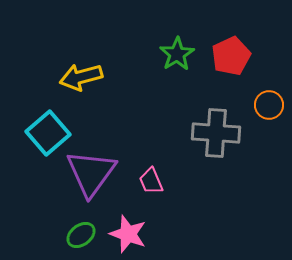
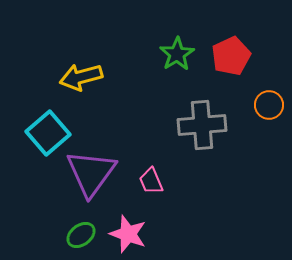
gray cross: moved 14 px left, 8 px up; rotated 9 degrees counterclockwise
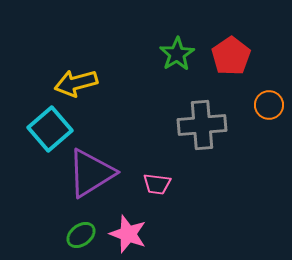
red pentagon: rotated 9 degrees counterclockwise
yellow arrow: moved 5 px left, 6 px down
cyan square: moved 2 px right, 4 px up
purple triangle: rotated 22 degrees clockwise
pink trapezoid: moved 6 px right, 3 px down; rotated 60 degrees counterclockwise
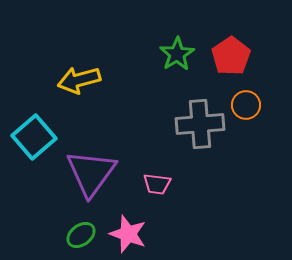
yellow arrow: moved 3 px right, 3 px up
orange circle: moved 23 px left
gray cross: moved 2 px left, 1 px up
cyan square: moved 16 px left, 8 px down
purple triangle: rotated 22 degrees counterclockwise
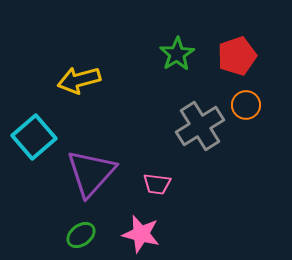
red pentagon: moved 6 px right; rotated 15 degrees clockwise
gray cross: moved 2 px down; rotated 27 degrees counterclockwise
purple triangle: rotated 6 degrees clockwise
pink star: moved 13 px right; rotated 6 degrees counterclockwise
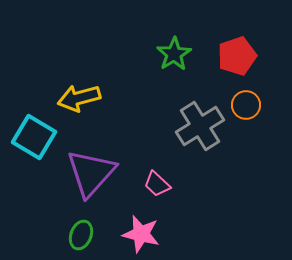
green star: moved 3 px left
yellow arrow: moved 18 px down
cyan square: rotated 18 degrees counterclockwise
pink trapezoid: rotated 36 degrees clockwise
green ellipse: rotated 32 degrees counterclockwise
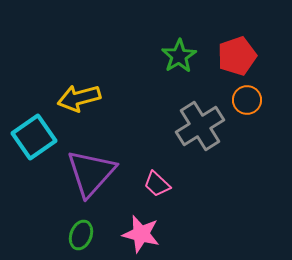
green star: moved 5 px right, 2 px down
orange circle: moved 1 px right, 5 px up
cyan square: rotated 24 degrees clockwise
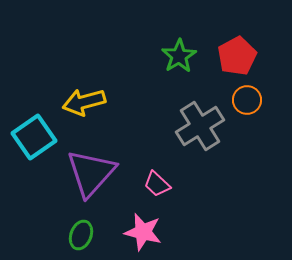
red pentagon: rotated 9 degrees counterclockwise
yellow arrow: moved 5 px right, 4 px down
pink star: moved 2 px right, 2 px up
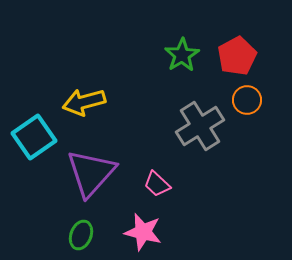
green star: moved 3 px right, 1 px up
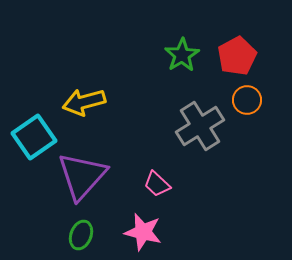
purple triangle: moved 9 px left, 3 px down
